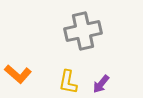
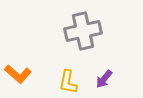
purple arrow: moved 3 px right, 5 px up
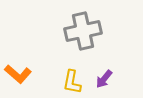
yellow L-shape: moved 4 px right
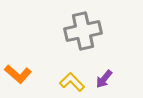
yellow L-shape: rotated 125 degrees clockwise
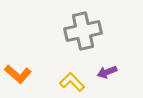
purple arrow: moved 3 px right, 7 px up; rotated 30 degrees clockwise
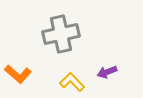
gray cross: moved 22 px left, 3 px down
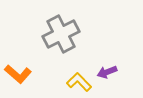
gray cross: rotated 15 degrees counterclockwise
yellow L-shape: moved 7 px right
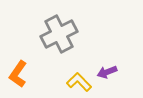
gray cross: moved 2 px left
orange L-shape: rotated 84 degrees clockwise
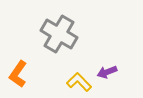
gray cross: rotated 33 degrees counterclockwise
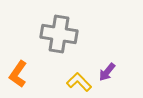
gray cross: rotated 21 degrees counterclockwise
purple arrow: rotated 30 degrees counterclockwise
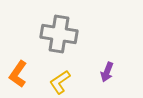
purple arrow: rotated 18 degrees counterclockwise
yellow L-shape: moved 19 px left; rotated 80 degrees counterclockwise
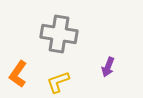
purple arrow: moved 1 px right, 5 px up
yellow L-shape: moved 2 px left; rotated 15 degrees clockwise
